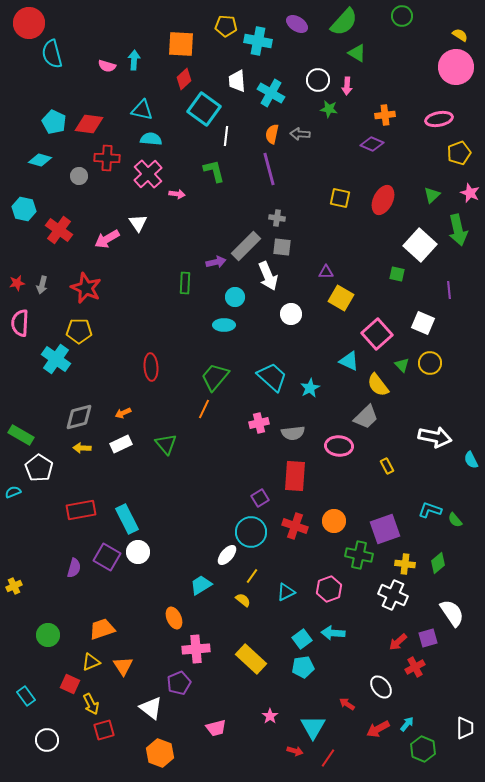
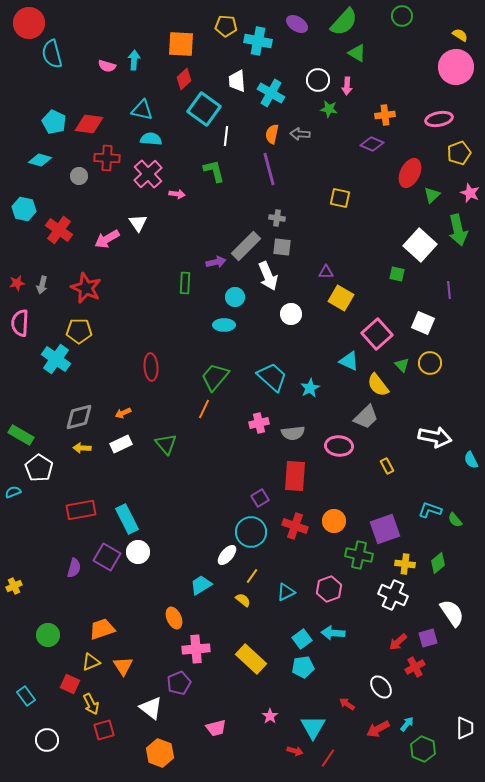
red ellipse at (383, 200): moved 27 px right, 27 px up
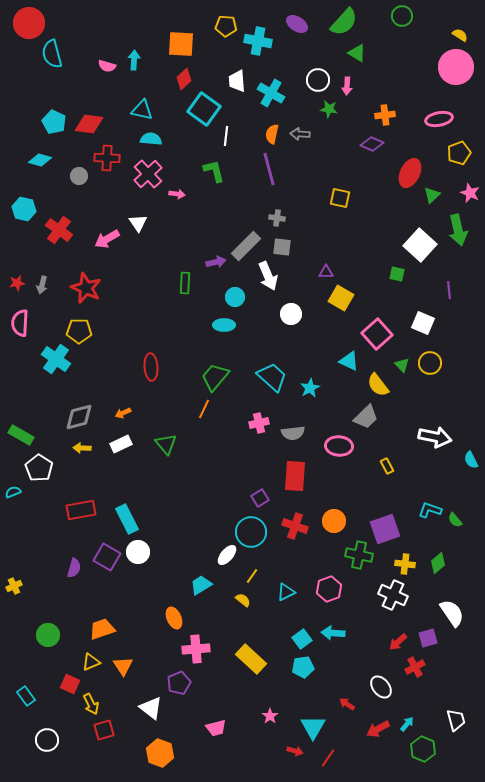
white trapezoid at (465, 728): moved 9 px left, 8 px up; rotated 15 degrees counterclockwise
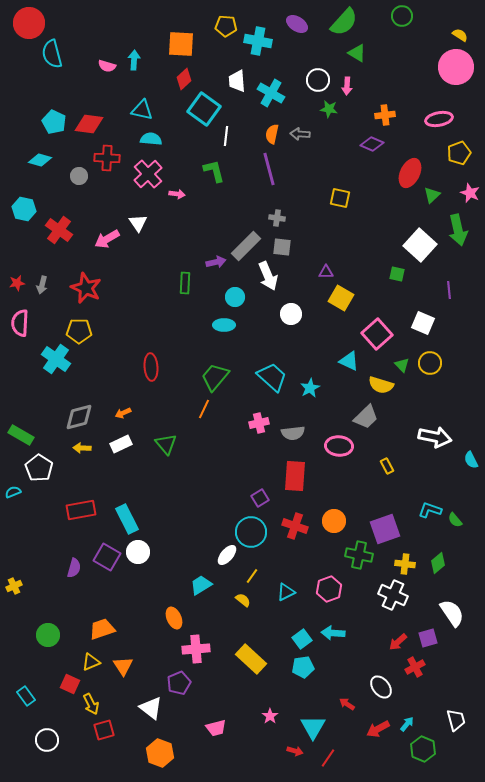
yellow semicircle at (378, 385): moved 3 px right; rotated 35 degrees counterclockwise
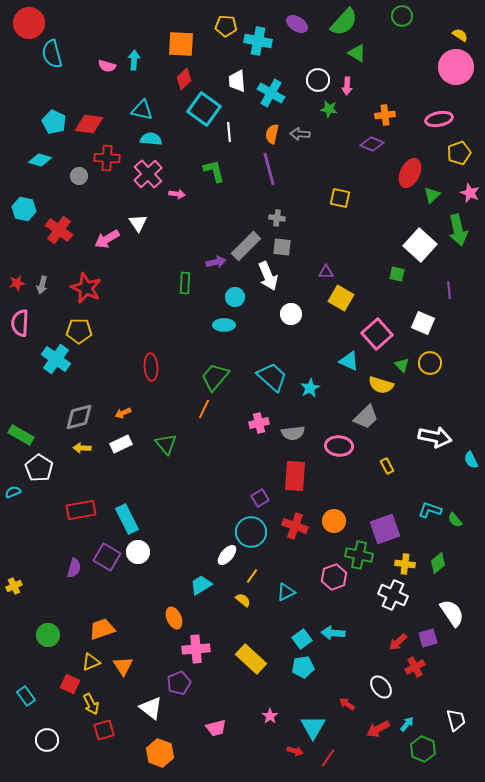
white line at (226, 136): moved 3 px right, 4 px up; rotated 12 degrees counterclockwise
pink hexagon at (329, 589): moved 5 px right, 12 px up
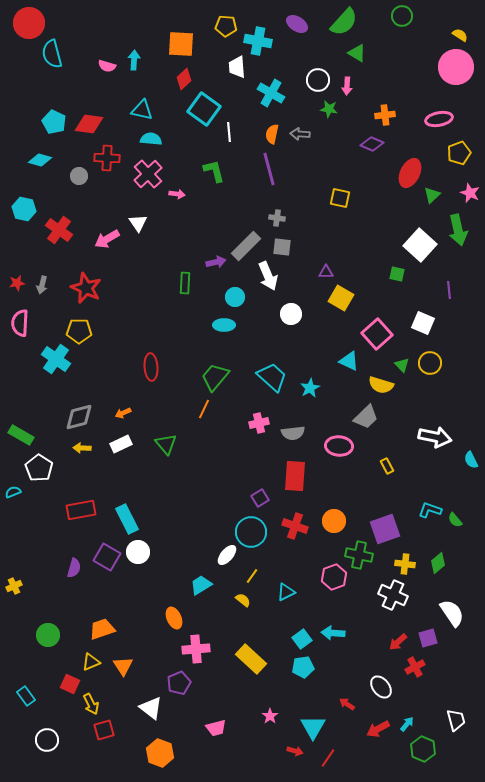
white trapezoid at (237, 81): moved 14 px up
